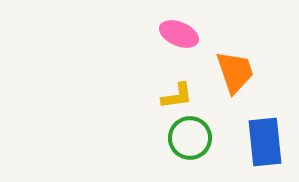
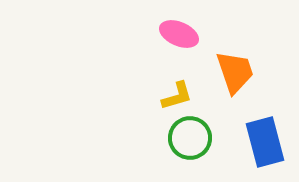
yellow L-shape: rotated 8 degrees counterclockwise
blue rectangle: rotated 9 degrees counterclockwise
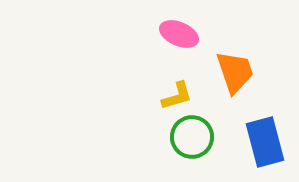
green circle: moved 2 px right, 1 px up
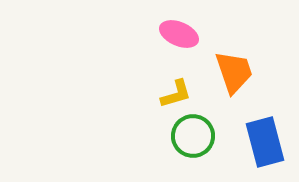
orange trapezoid: moved 1 px left
yellow L-shape: moved 1 px left, 2 px up
green circle: moved 1 px right, 1 px up
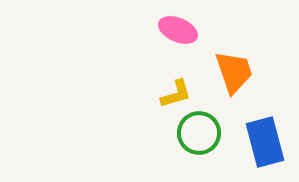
pink ellipse: moved 1 px left, 4 px up
green circle: moved 6 px right, 3 px up
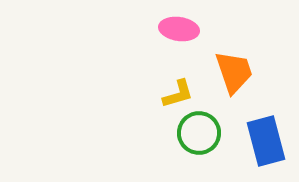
pink ellipse: moved 1 px right, 1 px up; rotated 15 degrees counterclockwise
yellow L-shape: moved 2 px right
blue rectangle: moved 1 px right, 1 px up
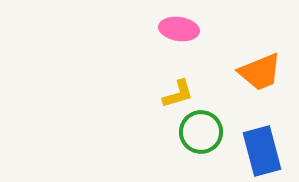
orange trapezoid: moved 26 px right; rotated 87 degrees clockwise
green circle: moved 2 px right, 1 px up
blue rectangle: moved 4 px left, 10 px down
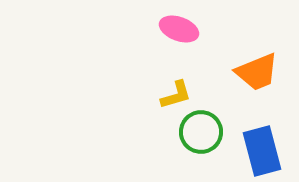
pink ellipse: rotated 12 degrees clockwise
orange trapezoid: moved 3 px left
yellow L-shape: moved 2 px left, 1 px down
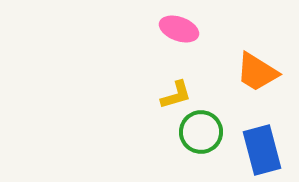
orange trapezoid: rotated 54 degrees clockwise
blue rectangle: moved 1 px up
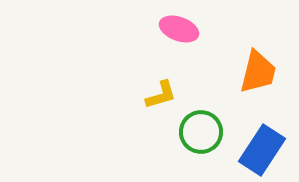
orange trapezoid: moved 1 px right; rotated 108 degrees counterclockwise
yellow L-shape: moved 15 px left
blue rectangle: rotated 48 degrees clockwise
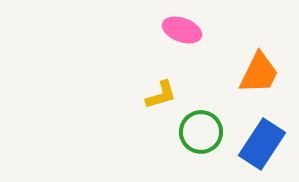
pink ellipse: moved 3 px right, 1 px down
orange trapezoid: moved 1 px right, 1 px down; rotated 12 degrees clockwise
blue rectangle: moved 6 px up
